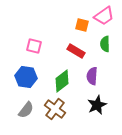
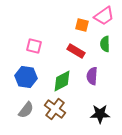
green diamond: rotated 10 degrees clockwise
black star: moved 3 px right, 9 px down; rotated 24 degrees clockwise
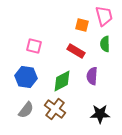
pink trapezoid: rotated 70 degrees counterclockwise
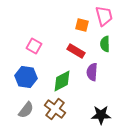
pink square: rotated 14 degrees clockwise
purple semicircle: moved 4 px up
black star: moved 1 px right, 1 px down
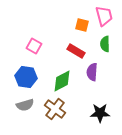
gray semicircle: moved 1 px left, 5 px up; rotated 36 degrees clockwise
black star: moved 1 px left, 2 px up
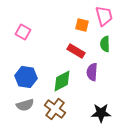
pink square: moved 11 px left, 14 px up
black star: moved 1 px right
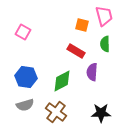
brown cross: moved 1 px right, 3 px down
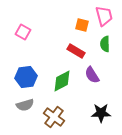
purple semicircle: moved 3 px down; rotated 36 degrees counterclockwise
blue hexagon: rotated 15 degrees counterclockwise
brown cross: moved 2 px left, 5 px down
